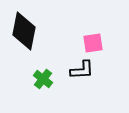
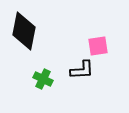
pink square: moved 5 px right, 3 px down
green cross: rotated 12 degrees counterclockwise
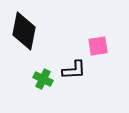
black L-shape: moved 8 px left
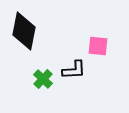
pink square: rotated 15 degrees clockwise
green cross: rotated 18 degrees clockwise
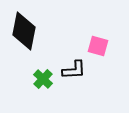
pink square: rotated 10 degrees clockwise
